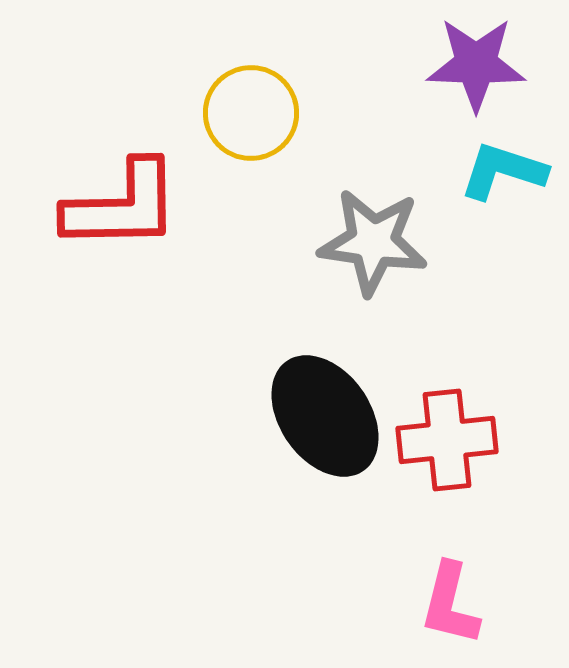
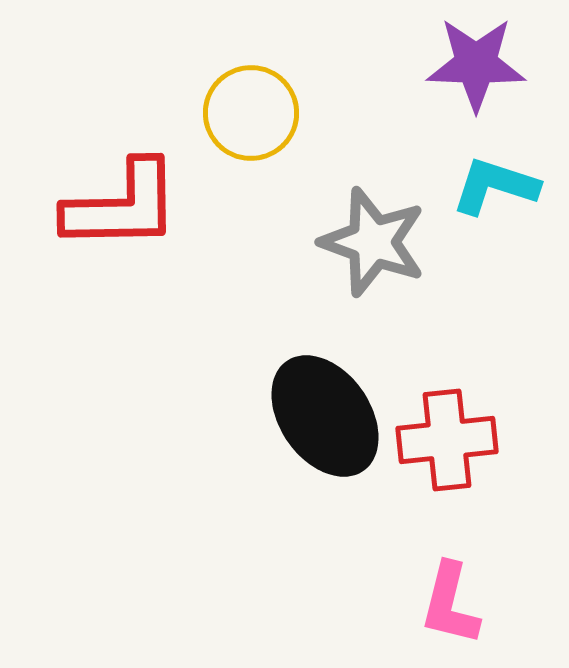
cyan L-shape: moved 8 px left, 15 px down
gray star: rotated 12 degrees clockwise
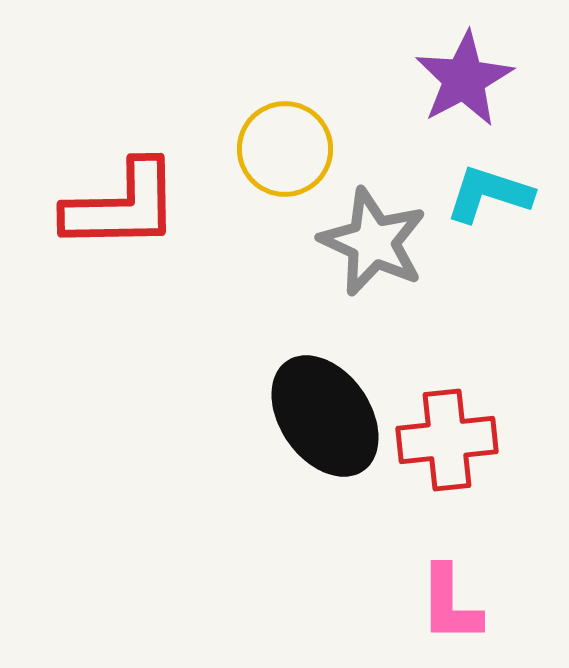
purple star: moved 12 px left, 15 px down; rotated 30 degrees counterclockwise
yellow circle: moved 34 px right, 36 px down
cyan L-shape: moved 6 px left, 8 px down
gray star: rotated 5 degrees clockwise
pink L-shape: rotated 14 degrees counterclockwise
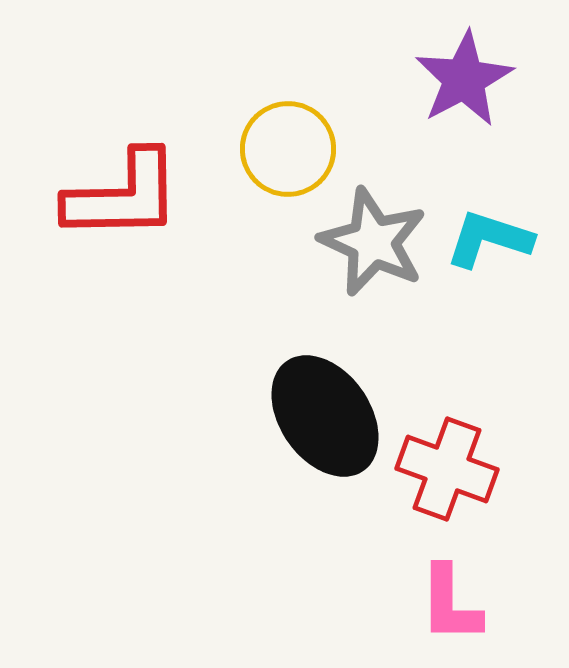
yellow circle: moved 3 px right
cyan L-shape: moved 45 px down
red L-shape: moved 1 px right, 10 px up
red cross: moved 29 px down; rotated 26 degrees clockwise
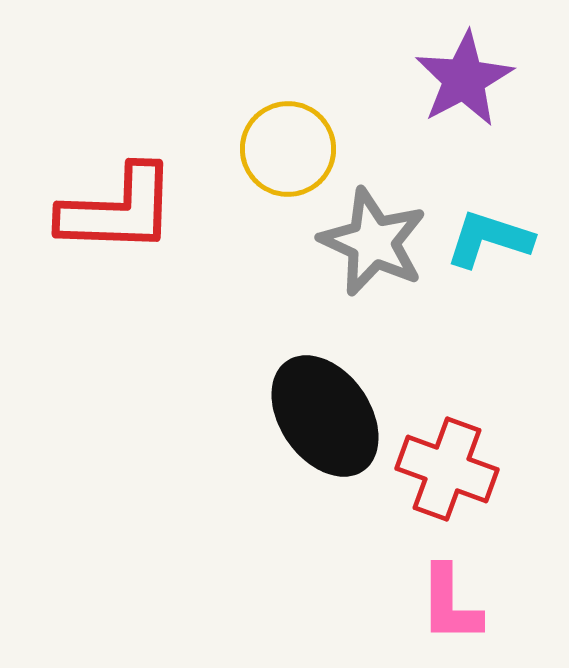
red L-shape: moved 5 px left, 14 px down; rotated 3 degrees clockwise
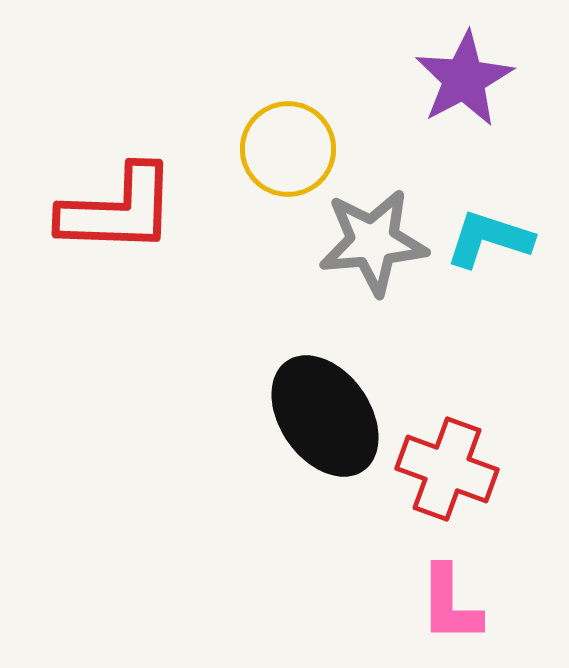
gray star: rotated 30 degrees counterclockwise
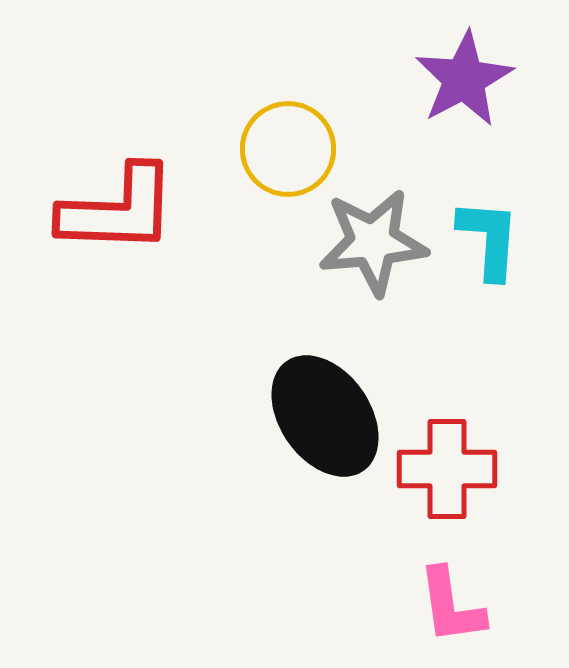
cyan L-shape: rotated 76 degrees clockwise
red cross: rotated 20 degrees counterclockwise
pink L-shape: moved 1 px right, 2 px down; rotated 8 degrees counterclockwise
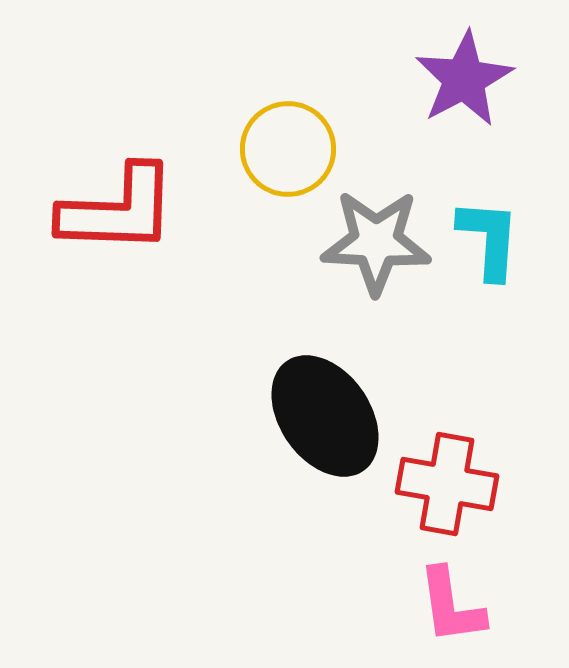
gray star: moved 3 px right; rotated 8 degrees clockwise
red cross: moved 15 px down; rotated 10 degrees clockwise
